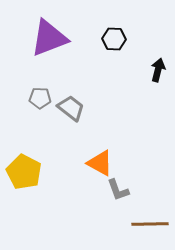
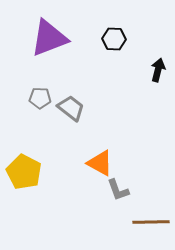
brown line: moved 1 px right, 2 px up
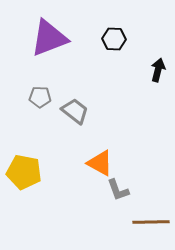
gray pentagon: moved 1 px up
gray trapezoid: moved 4 px right, 3 px down
yellow pentagon: rotated 16 degrees counterclockwise
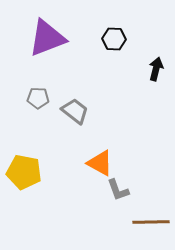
purple triangle: moved 2 px left
black arrow: moved 2 px left, 1 px up
gray pentagon: moved 2 px left, 1 px down
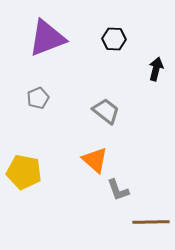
gray pentagon: rotated 25 degrees counterclockwise
gray trapezoid: moved 31 px right
orange triangle: moved 5 px left, 3 px up; rotated 12 degrees clockwise
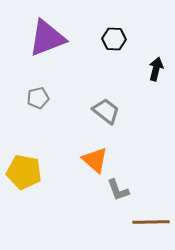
gray pentagon: rotated 10 degrees clockwise
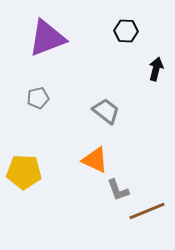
black hexagon: moved 12 px right, 8 px up
orange triangle: rotated 16 degrees counterclockwise
yellow pentagon: rotated 8 degrees counterclockwise
brown line: moved 4 px left, 11 px up; rotated 21 degrees counterclockwise
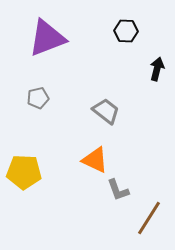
black arrow: moved 1 px right
brown line: moved 2 px right, 7 px down; rotated 36 degrees counterclockwise
